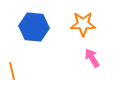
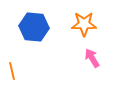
orange star: moved 1 px right
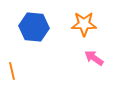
pink arrow: moved 2 px right; rotated 24 degrees counterclockwise
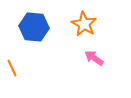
orange star: rotated 30 degrees clockwise
orange line: moved 3 px up; rotated 12 degrees counterclockwise
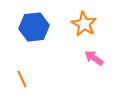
blue hexagon: rotated 12 degrees counterclockwise
orange line: moved 10 px right, 11 px down
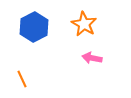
blue hexagon: rotated 20 degrees counterclockwise
pink arrow: moved 2 px left; rotated 24 degrees counterclockwise
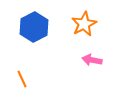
orange star: rotated 15 degrees clockwise
pink arrow: moved 2 px down
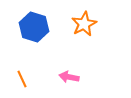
blue hexagon: rotated 16 degrees counterclockwise
pink arrow: moved 23 px left, 17 px down
